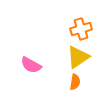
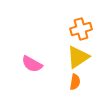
pink semicircle: moved 1 px right, 1 px up
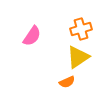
pink semicircle: moved 28 px up; rotated 85 degrees counterclockwise
orange semicircle: moved 8 px left; rotated 56 degrees clockwise
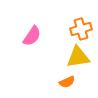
yellow triangle: rotated 25 degrees clockwise
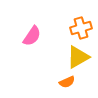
orange cross: moved 1 px up
yellow triangle: rotated 20 degrees counterclockwise
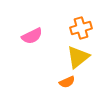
pink semicircle: rotated 30 degrees clockwise
yellow triangle: rotated 10 degrees counterclockwise
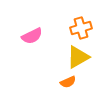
yellow triangle: rotated 10 degrees clockwise
orange semicircle: moved 1 px right
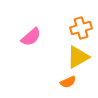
pink semicircle: moved 1 px left, 1 px down; rotated 15 degrees counterclockwise
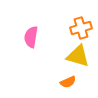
pink semicircle: rotated 140 degrees clockwise
yellow triangle: moved 1 px up; rotated 45 degrees clockwise
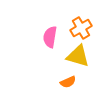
orange cross: rotated 15 degrees counterclockwise
pink semicircle: moved 19 px right
